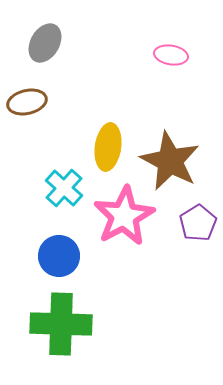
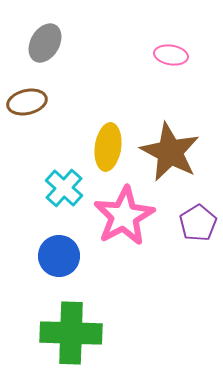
brown star: moved 9 px up
green cross: moved 10 px right, 9 px down
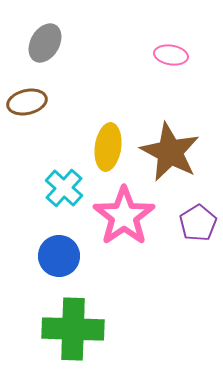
pink star: rotated 6 degrees counterclockwise
green cross: moved 2 px right, 4 px up
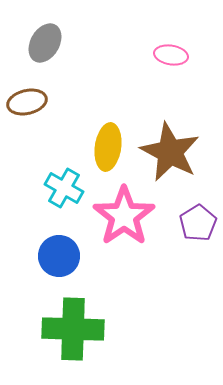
cyan cross: rotated 12 degrees counterclockwise
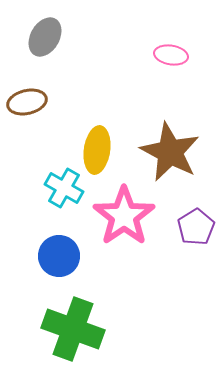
gray ellipse: moved 6 px up
yellow ellipse: moved 11 px left, 3 px down
purple pentagon: moved 2 px left, 4 px down
green cross: rotated 18 degrees clockwise
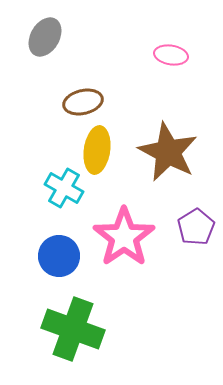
brown ellipse: moved 56 px right
brown star: moved 2 px left
pink star: moved 21 px down
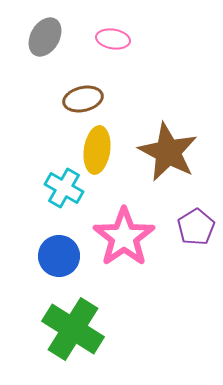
pink ellipse: moved 58 px left, 16 px up
brown ellipse: moved 3 px up
green cross: rotated 12 degrees clockwise
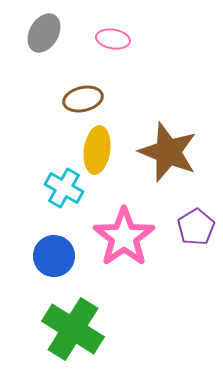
gray ellipse: moved 1 px left, 4 px up
brown star: rotated 6 degrees counterclockwise
blue circle: moved 5 px left
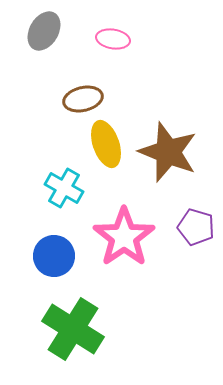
gray ellipse: moved 2 px up
yellow ellipse: moved 9 px right, 6 px up; rotated 27 degrees counterclockwise
purple pentagon: rotated 24 degrees counterclockwise
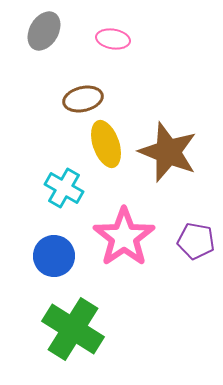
purple pentagon: moved 14 px down; rotated 6 degrees counterclockwise
